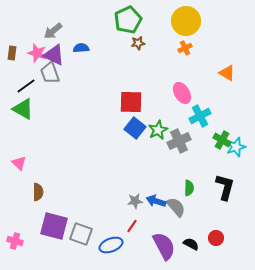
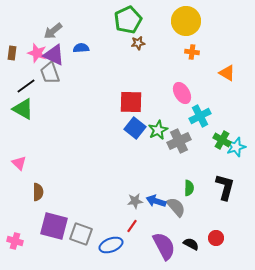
orange cross: moved 7 px right, 4 px down; rotated 32 degrees clockwise
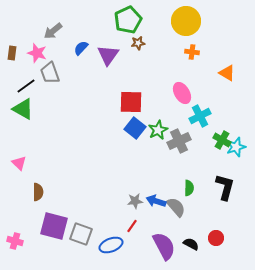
blue semicircle: rotated 42 degrees counterclockwise
purple triangle: moved 54 px right; rotated 40 degrees clockwise
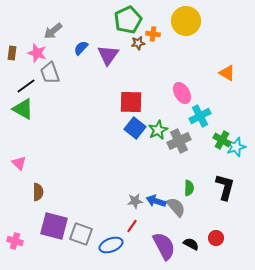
orange cross: moved 39 px left, 18 px up
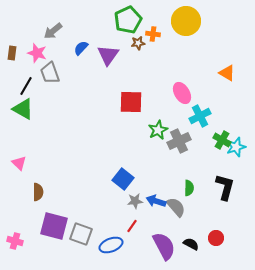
black line: rotated 24 degrees counterclockwise
blue square: moved 12 px left, 51 px down
